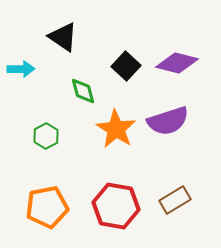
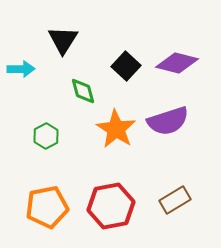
black triangle: moved 3 px down; rotated 28 degrees clockwise
red hexagon: moved 5 px left; rotated 21 degrees counterclockwise
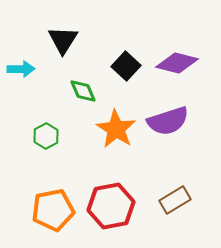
green diamond: rotated 8 degrees counterclockwise
orange pentagon: moved 6 px right, 3 px down
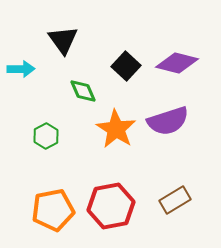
black triangle: rotated 8 degrees counterclockwise
